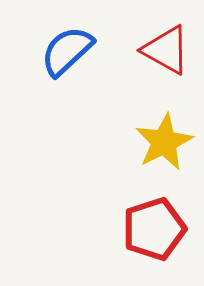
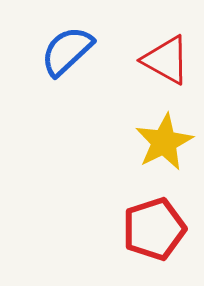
red triangle: moved 10 px down
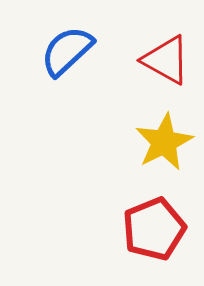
red pentagon: rotated 4 degrees counterclockwise
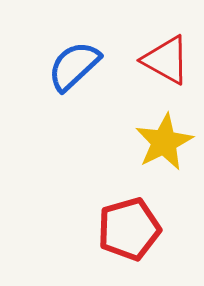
blue semicircle: moved 7 px right, 15 px down
red pentagon: moved 25 px left; rotated 6 degrees clockwise
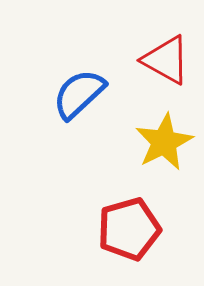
blue semicircle: moved 5 px right, 28 px down
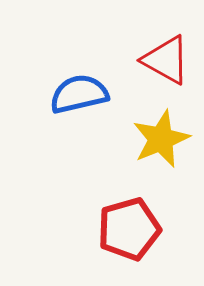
blue semicircle: rotated 30 degrees clockwise
yellow star: moved 3 px left, 3 px up; rotated 4 degrees clockwise
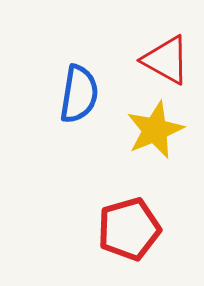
blue semicircle: rotated 112 degrees clockwise
yellow star: moved 6 px left, 9 px up
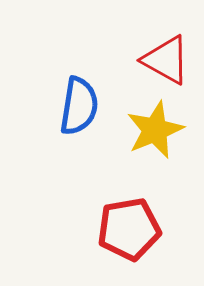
blue semicircle: moved 12 px down
red pentagon: rotated 6 degrees clockwise
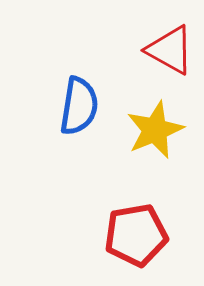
red triangle: moved 4 px right, 10 px up
red pentagon: moved 7 px right, 6 px down
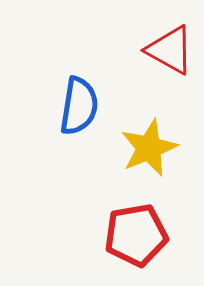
yellow star: moved 6 px left, 18 px down
